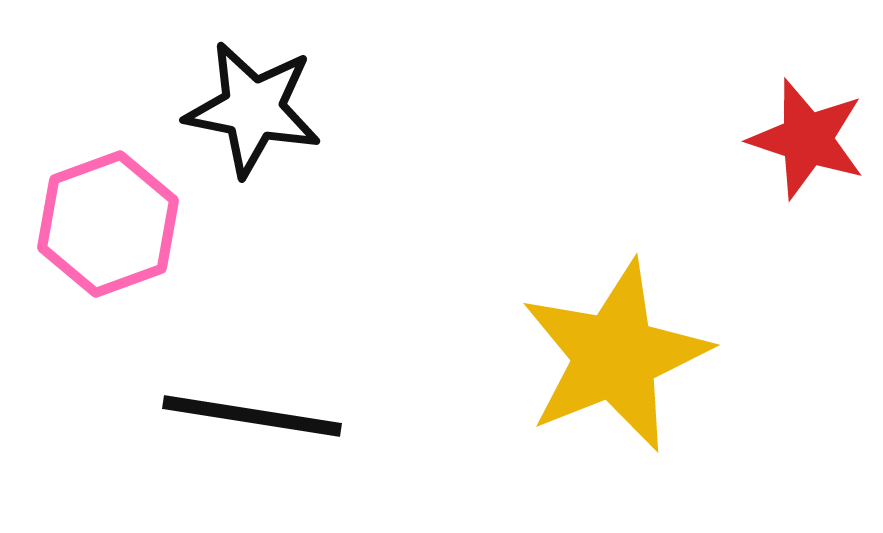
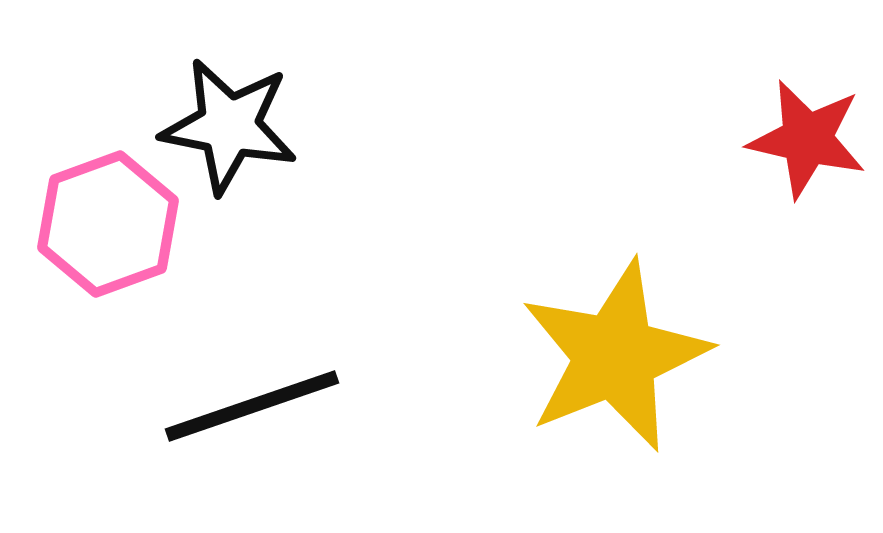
black star: moved 24 px left, 17 px down
red star: rotated 5 degrees counterclockwise
black line: moved 10 px up; rotated 28 degrees counterclockwise
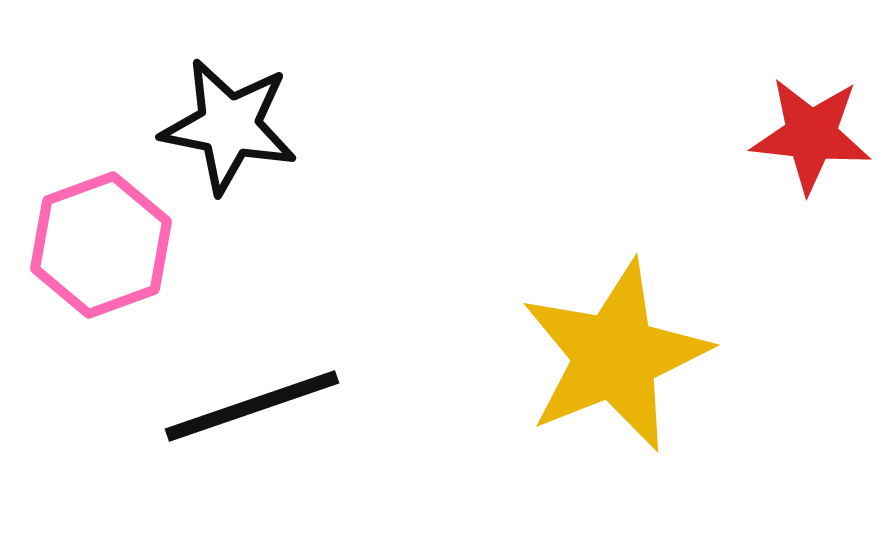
red star: moved 4 px right, 4 px up; rotated 7 degrees counterclockwise
pink hexagon: moved 7 px left, 21 px down
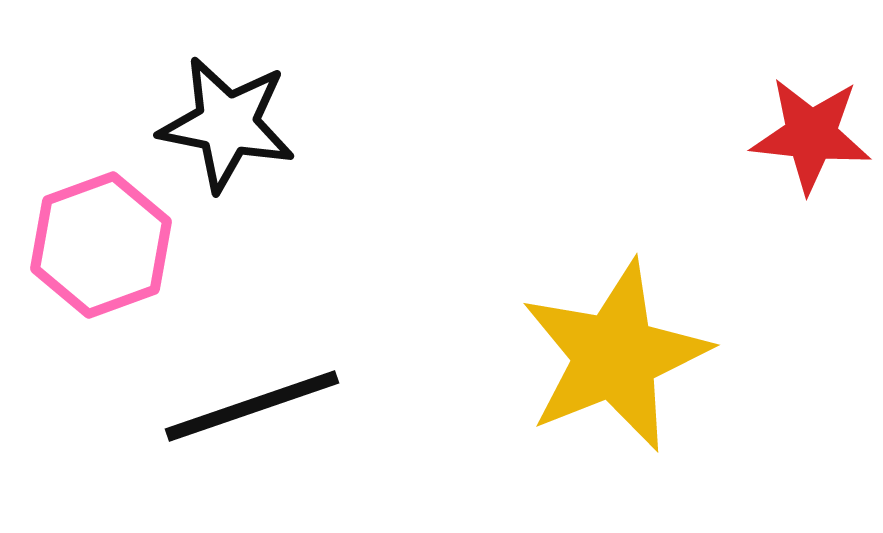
black star: moved 2 px left, 2 px up
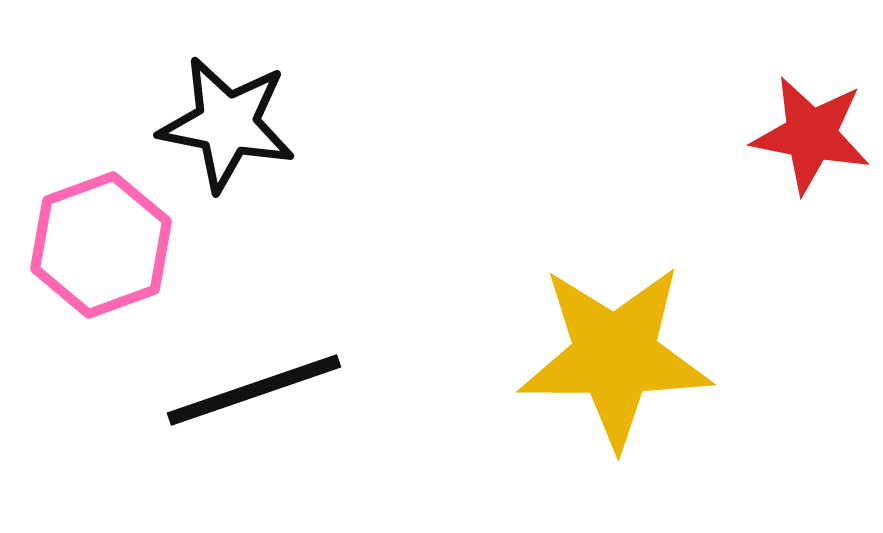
red star: rotated 5 degrees clockwise
yellow star: rotated 22 degrees clockwise
black line: moved 2 px right, 16 px up
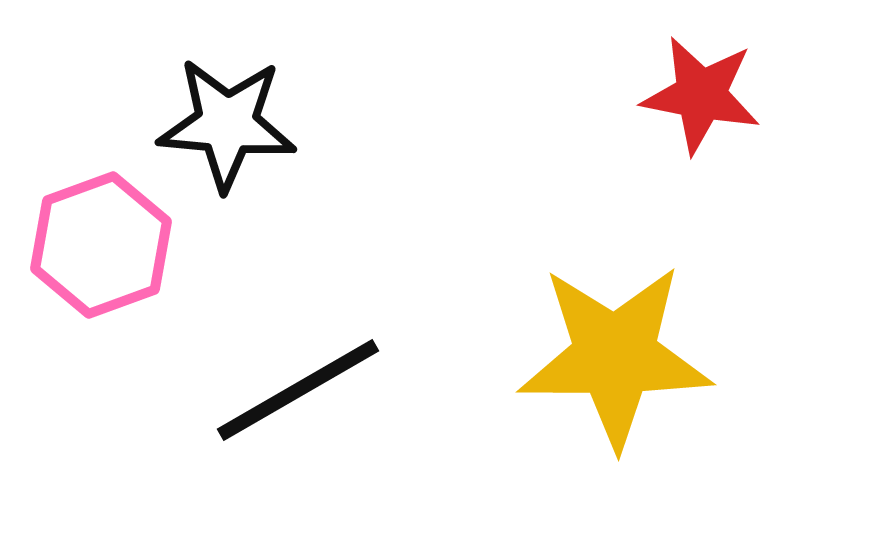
black star: rotated 6 degrees counterclockwise
red star: moved 110 px left, 40 px up
black line: moved 44 px right; rotated 11 degrees counterclockwise
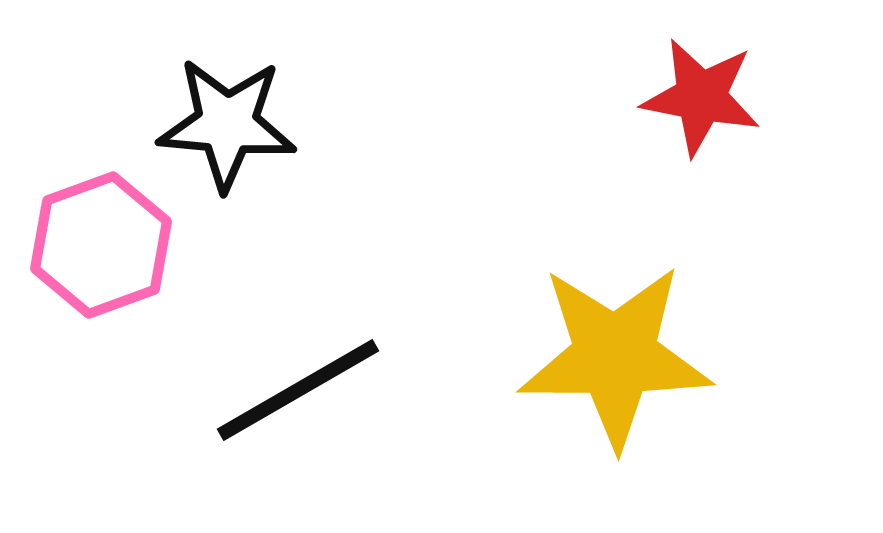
red star: moved 2 px down
